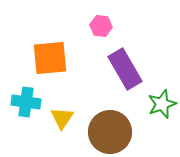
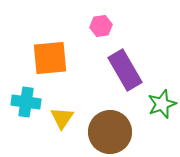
pink hexagon: rotated 15 degrees counterclockwise
purple rectangle: moved 1 px down
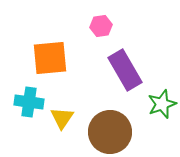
cyan cross: moved 3 px right
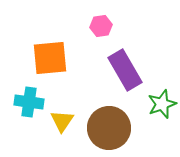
yellow triangle: moved 3 px down
brown circle: moved 1 px left, 4 px up
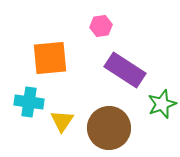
purple rectangle: rotated 27 degrees counterclockwise
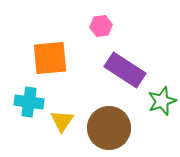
green star: moved 3 px up
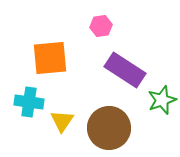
green star: moved 1 px up
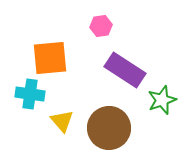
cyan cross: moved 1 px right, 8 px up
yellow triangle: rotated 15 degrees counterclockwise
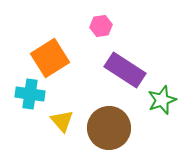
orange square: rotated 27 degrees counterclockwise
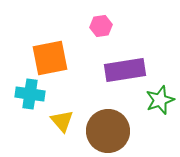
orange square: rotated 21 degrees clockwise
purple rectangle: rotated 42 degrees counterclockwise
green star: moved 2 px left
brown circle: moved 1 px left, 3 px down
